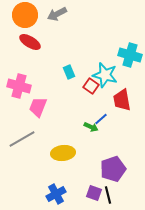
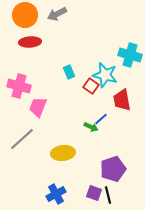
red ellipse: rotated 35 degrees counterclockwise
gray line: rotated 12 degrees counterclockwise
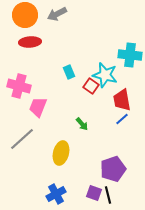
cyan cross: rotated 10 degrees counterclockwise
blue line: moved 21 px right
green arrow: moved 9 px left, 3 px up; rotated 24 degrees clockwise
yellow ellipse: moved 2 px left; rotated 70 degrees counterclockwise
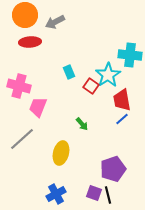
gray arrow: moved 2 px left, 8 px down
cyan star: moved 3 px right; rotated 25 degrees clockwise
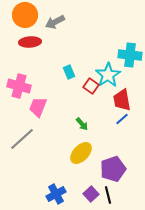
yellow ellipse: moved 20 px right; rotated 30 degrees clockwise
purple square: moved 3 px left, 1 px down; rotated 28 degrees clockwise
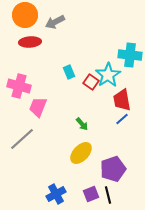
red square: moved 4 px up
purple square: rotated 21 degrees clockwise
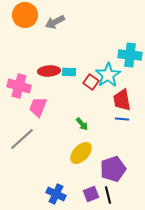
red ellipse: moved 19 px right, 29 px down
cyan rectangle: rotated 64 degrees counterclockwise
blue line: rotated 48 degrees clockwise
blue cross: rotated 36 degrees counterclockwise
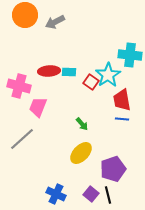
purple square: rotated 28 degrees counterclockwise
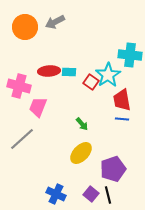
orange circle: moved 12 px down
